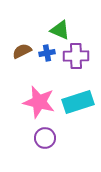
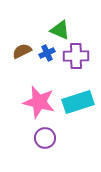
blue cross: rotated 14 degrees counterclockwise
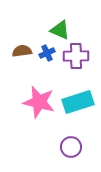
brown semicircle: rotated 18 degrees clockwise
purple circle: moved 26 px right, 9 px down
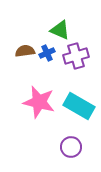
brown semicircle: moved 3 px right
purple cross: rotated 15 degrees counterclockwise
cyan rectangle: moved 1 px right, 4 px down; rotated 48 degrees clockwise
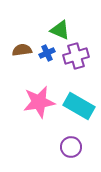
brown semicircle: moved 3 px left, 1 px up
pink star: rotated 24 degrees counterclockwise
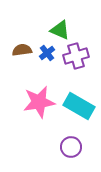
blue cross: rotated 14 degrees counterclockwise
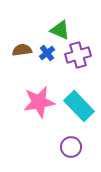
purple cross: moved 2 px right, 1 px up
cyan rectangle: rotated 16 degrees clockwise
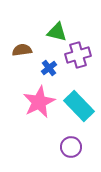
green triangle: moved 3 px left, 2 px down; rotated 10 degrees counterclockwise
blue cross: moved 2 px right, 15 px down
pink star: rotated 16 degrees counterclockwise
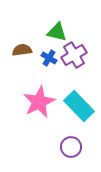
purple cross: moved 4 px left; rotated 15 degrees counterclockwise
blue cross: moved 10 px up; rotated 21 degrees counterclockwise
